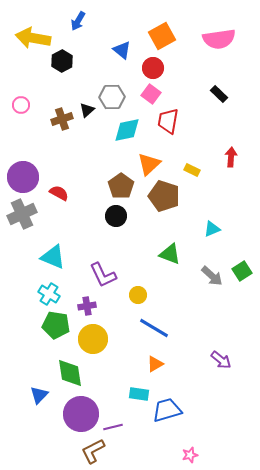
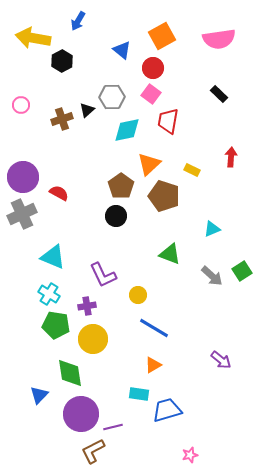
orange triangle at (155, 364): moved 2 px left, 1 px down
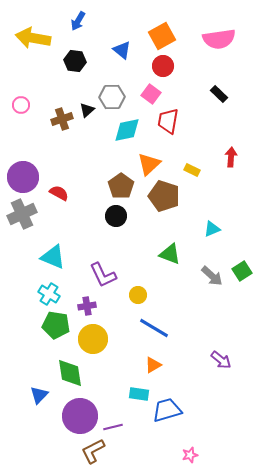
black hexagon at (62, 61): moved 13 px right; rotated 25 degrees counterclockwise
red circle at (153, 68): moved 10 px right, 2 px up
purple circle at (81, 414): moved 1 px left, 2 px down
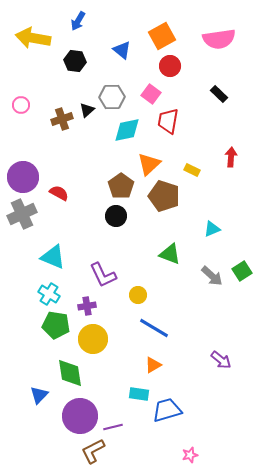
red circle at (163, 66): moved 7 px right
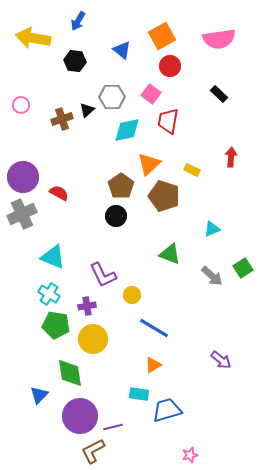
green square at (242, 271): moved 1 px right, 3 px up
yellow circle at (138, 295): moved 6 px left
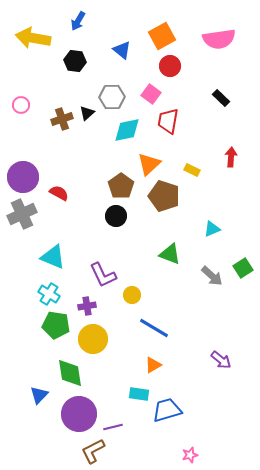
black rectangle at (219, 94): moved 2 px right, 4 px down
black triangle at (87, 110): moved 3 px down
purple circle at (80, 416): moved 1 px left, 2 px up
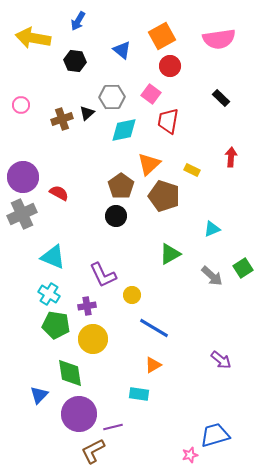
cyan diamond at (127, 130): moved 3 px left
green triangle at (170, 254): rotated 50 degrees counterclockwise
blue trapezoid at (167, 410): moved 48 px right, 25 px down
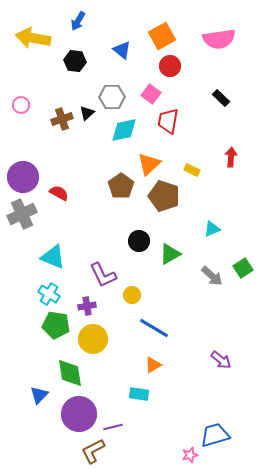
black circle at (116, 216): moved 23 px right, 25 px down
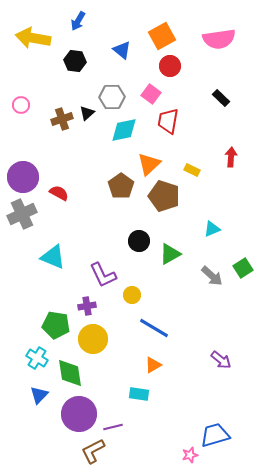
cyan cross at (49, 294): moved 12 px left, 64 px down
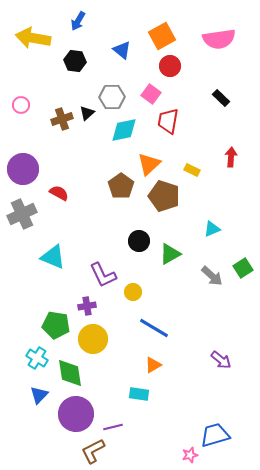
purple circle at (23, 177): moved 8 px up
yellow circle at (132, 295): moved 1 px right, 3 px up
purple circle at (79, 414): moved 3 px left
